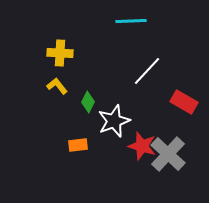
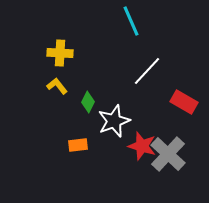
cyan line: rotated 68 degrees clockwise
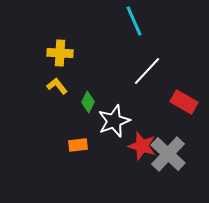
cyan line: moved 3 px right
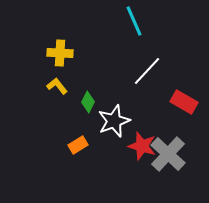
orange rectangle: rotated 24 degrees counterclockwise
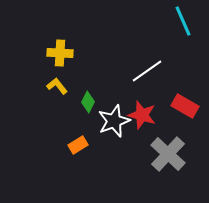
cyan line: moved 49 px right
white line: rotated 12 degrees clockwise
red rectangle: moved 1 px right, 4 px down
red star: moved 31 px up
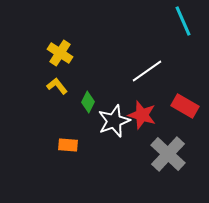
yellow cross: rotated 30 degrees clockwise
orange rectangle: moved 10 px left; rotated 36 degrees clockwise
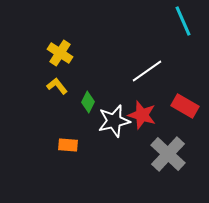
white star: rotated 8 degrees clockwise
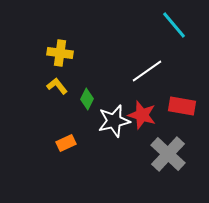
cyan line: moved 9 px left, 4 px down; rotated 16 degrees counterclockwise
yellow cross: rotated 25 degrees counterclockwise
green diamond: moved 1 px left, 3 px up
red rectangle: moved 3 px left; rotated 20 degrees counterclockwise
orange rectangle: moved 2 px left, 2 px up; rotated 30 degrees counterclockwise
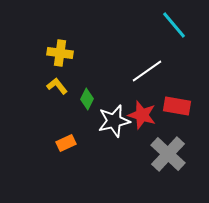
red rectangle: moved 5 px left
